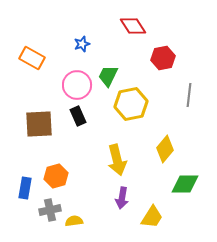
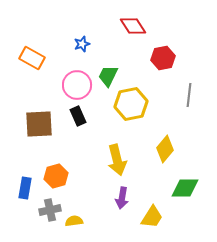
green diamond: moved 4 px down
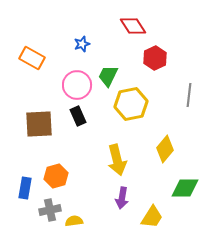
red hexagon: moved 8 px left; rotated 15 degrees counterclockwise
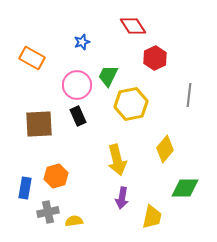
blue star: moved 2 px up
gray cross: moved 2 px left, 2 px down
yellow trapezoid: rotated 20 degrees counterclockwise
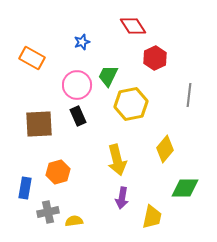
orange hexagon: moved 2 px right, 4 px up
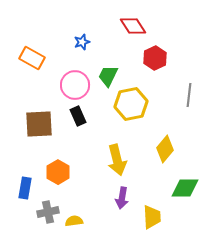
pink circle: moved 2 px left
orange hexagon: rotated 15 degrees counterclockwise
yellow trapezoid: rotated 15 degrees counterclockwise
